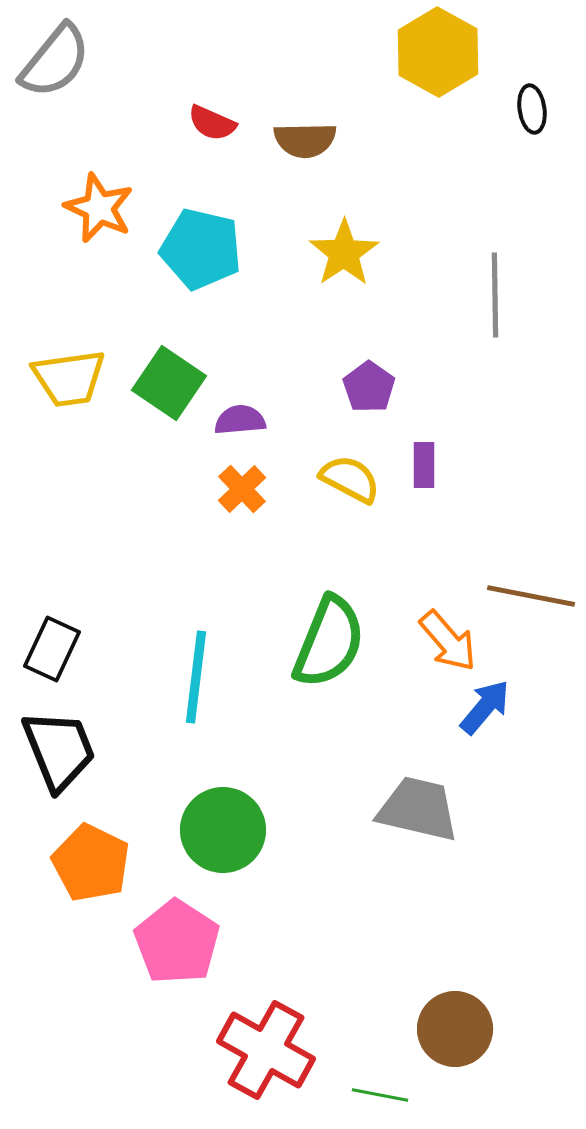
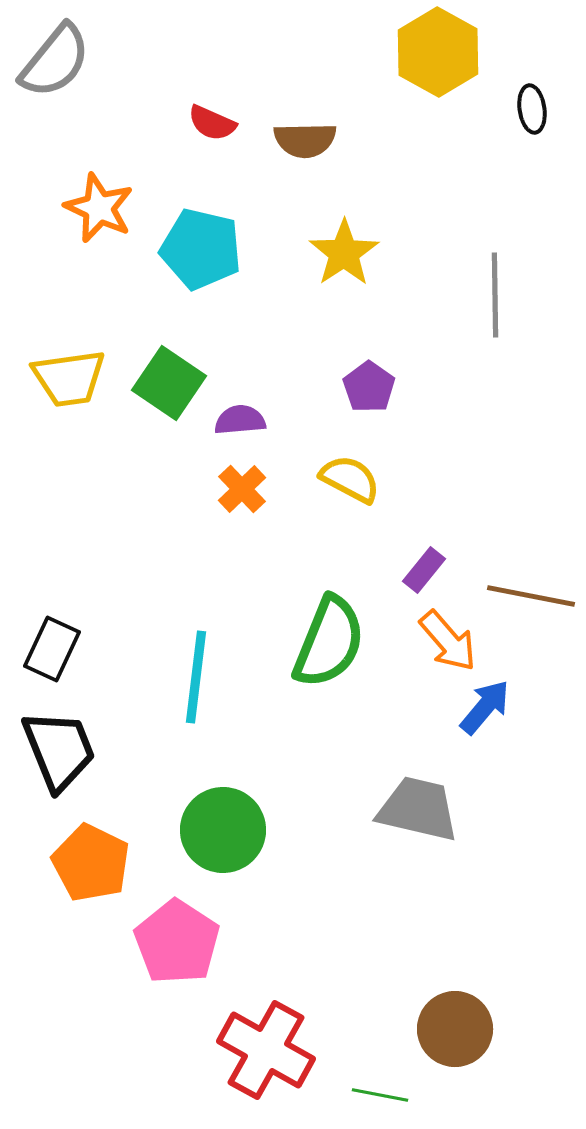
purple rectangle: moved 105 px down; rotated 39 degrees clockwise
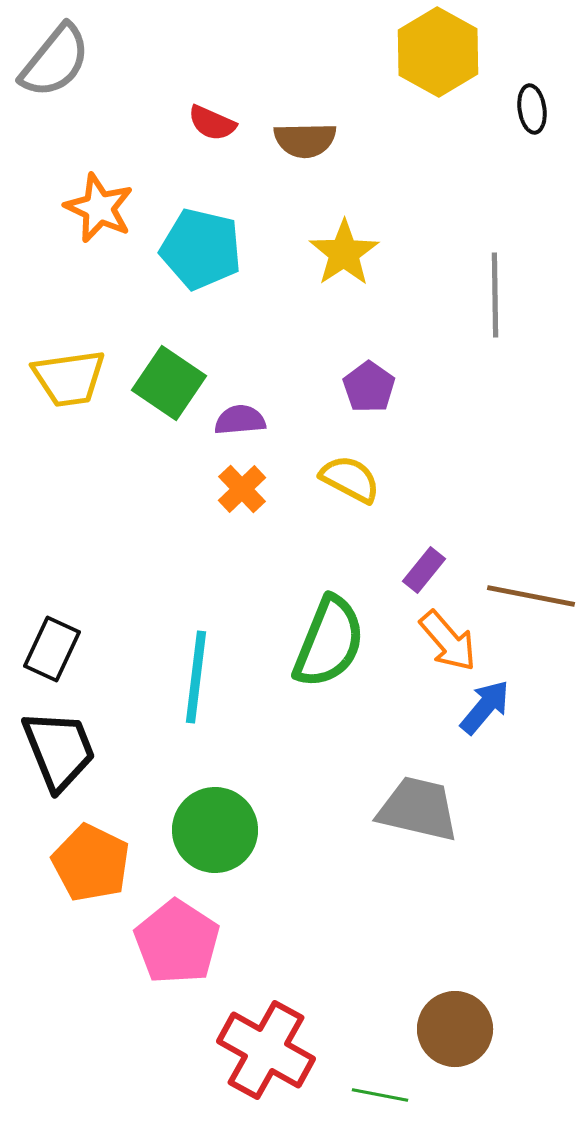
green circle: moved 8 px left
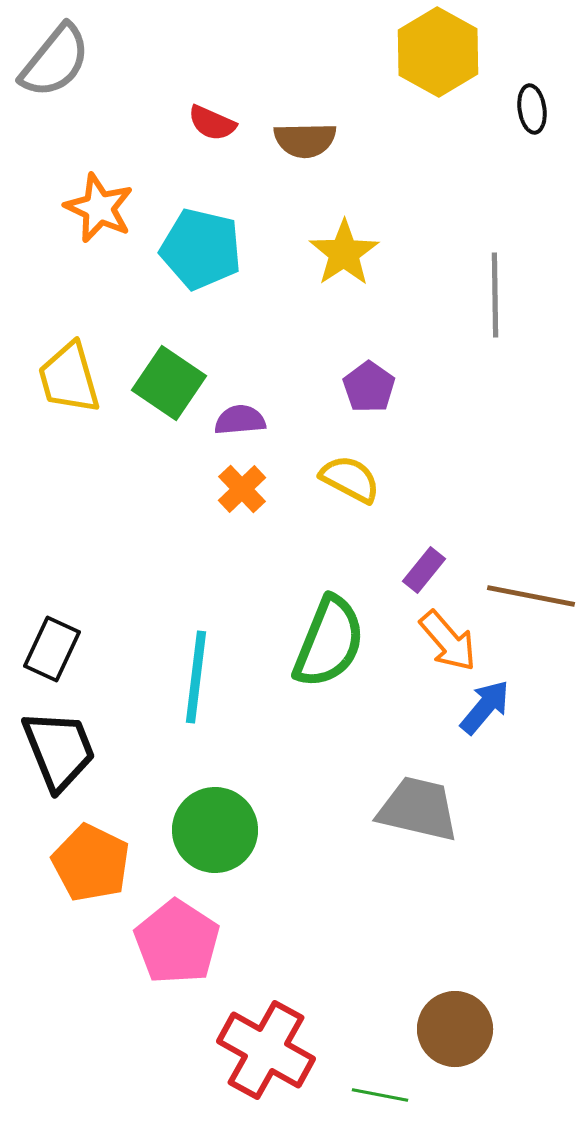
yellow trapezoid: rotated 82 degrees clockwise
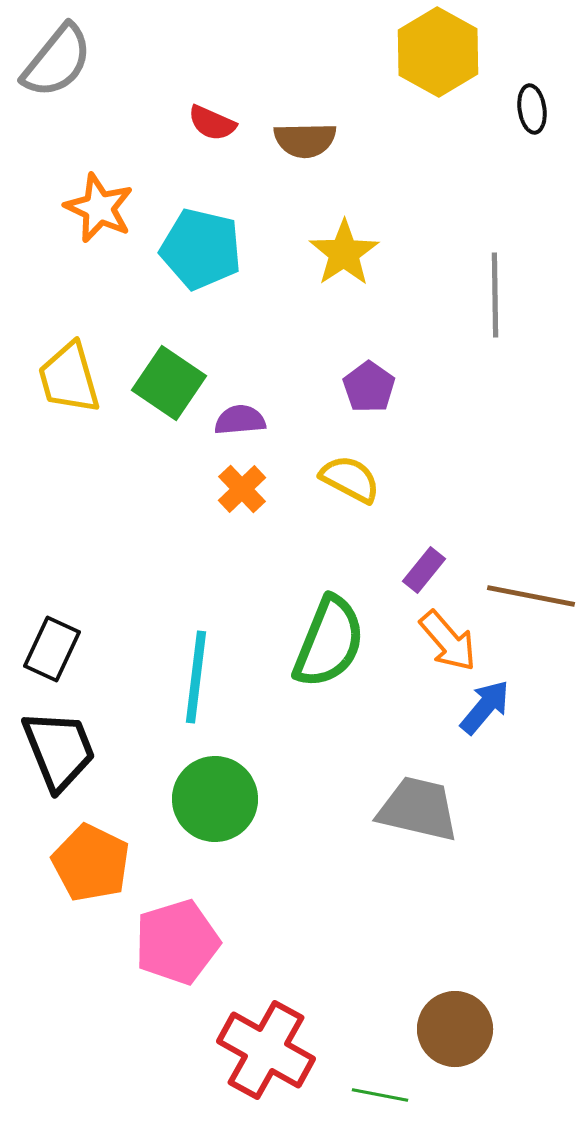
gray semicircle: moved 2 px right
green circle: moved 31 px up
pink pentagon: rotated 22 degrees clockwise
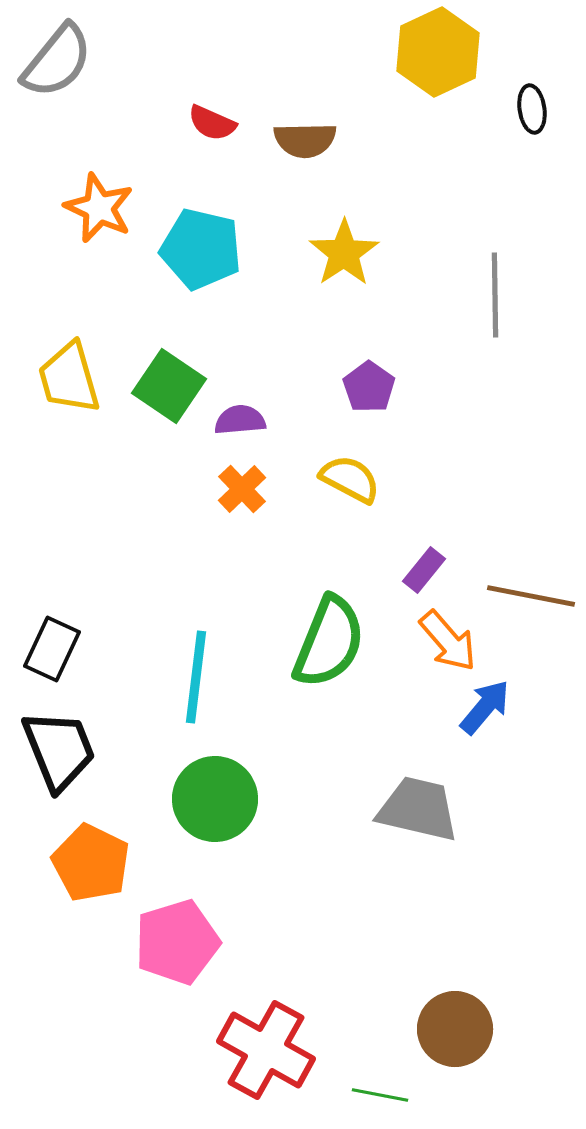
yellow hexagon: rotated 6 degrees clockwise
green square: moved 3 px down
